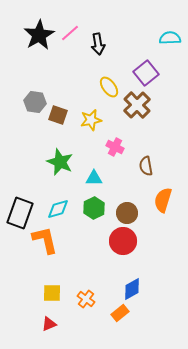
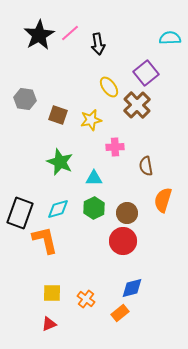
gray hexagon: moved 10 px left, 3 px up
pink cross: rotated 30 degrees counterclockwise
blue diamond: moved 1 px up; rotated 15 degrees clockwise
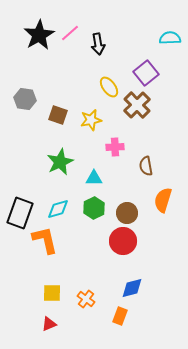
green star: rotated 24 degrees clockwise
orange rectangle: moved 3 px down; rotated 30 degrees counterclockwise
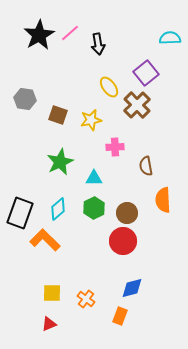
orange semicircle: rotated 20 degrees counterclockwise
cyan diamond: rotated 25 degrees counterclockwise
orange L-shape: rotated 32 degrees counterclockwise
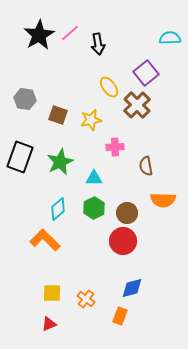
orange semicircle: rotated 85 degrees counterclockwise
black rectangle: moved 56 px up
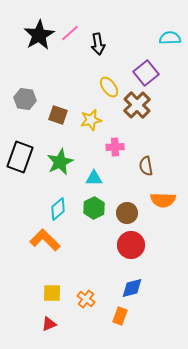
red circle: moved 8 px right, 4 px down
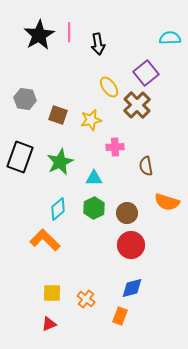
pink line: moved 1 px left, 1 px up; rotated 48 degrees counterclockwise
orange semicircle: moved 4 px right, 2 px down; rotated 15 degrees clockwise
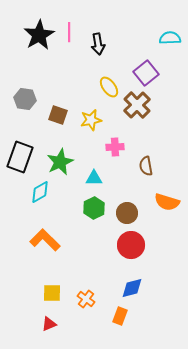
cyan diamond: moved 18 px left, 17 px up; rotated 10 degrees clockwise
